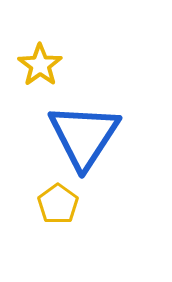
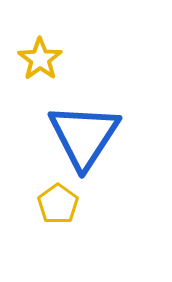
yellow star: moved 6 px up
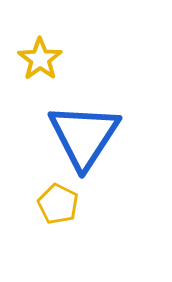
yellow pentagon: rotated 9 degrees counterclockwise
